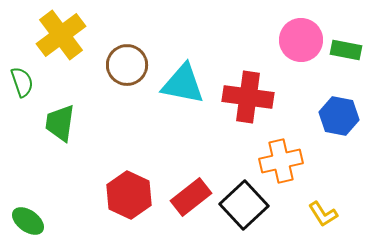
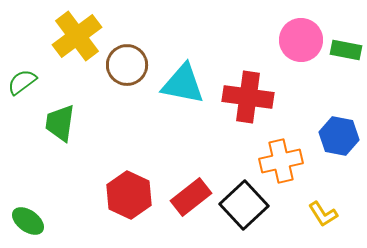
yellow cross: moved 16 px right, 1 px down
green semicircle: rotated 108 degrees counterclockwise
blue hexagon: moved 20 px down
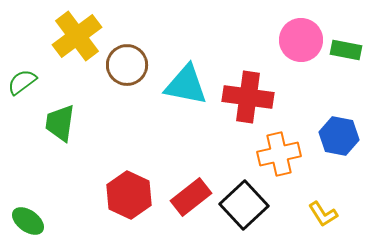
cyan triangle: moved 3 px right, 1 px down
orange cross: moved 2 px left, 7 px up
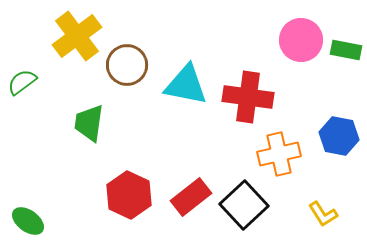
green trapezoid: moved 29 px right
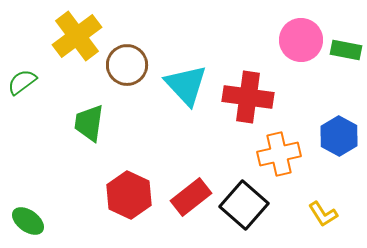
cyan triangle: rotated 36 degrees clockwise
blue hexagon: rotated 18 degrees clockwise
black square: rotated 6 degrees counterclockwise
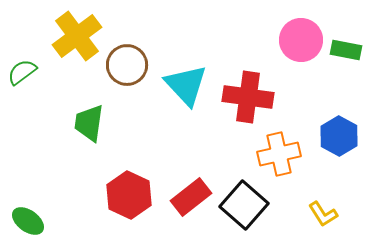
green semicircle: moved 10 px up
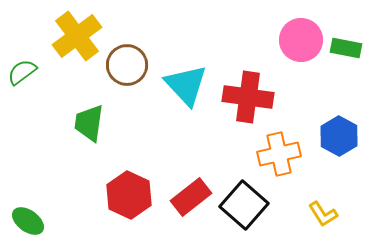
green rectangle: moved 2 px up
